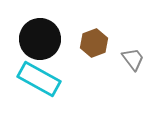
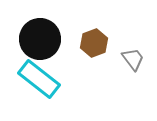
cyan rectangle: rotated 9 degrees clockwise
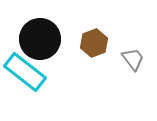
cyan rectangle: moved 14 px left, 7 px up
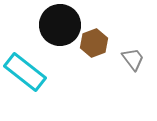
black circle: moved 20 px right, 14 px up
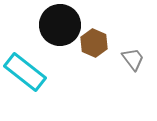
brown hexagon: rotated 16 degrees counterclockwise
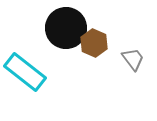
black circle: moved 6 px right, 3 px down
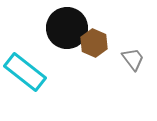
black circle: moved 1 px right
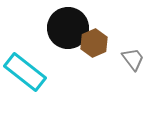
black circle: moved 1 px right
brown hexagon: rotated 12 degrees clockwise
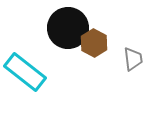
brown hexagon: rotated 8 degrees counterclockwise
gray trapezoid: rotated 30 degrees clockwise
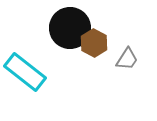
black circle: moved 2 px right
gray trapezoid: moved 6 px left; rotated 40 degrees clockwise
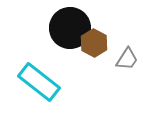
cyan rectangle: moved 14 px right, 10 px down
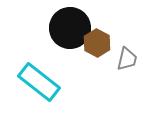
brown hexagon: moved 3 px right
gray trapezoid: rotated 20 degrees counterclockwise
